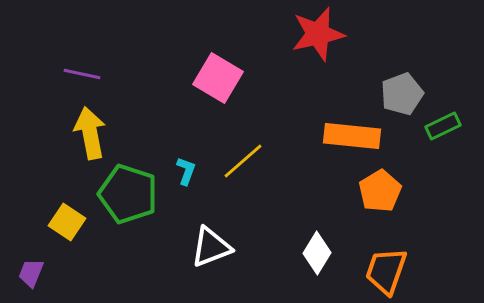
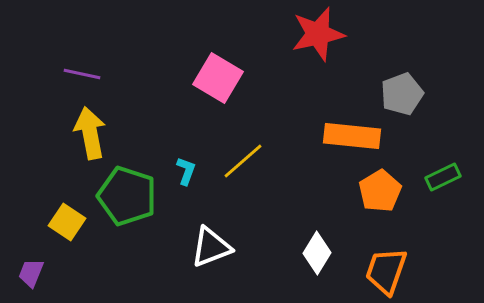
green rectangle: moved 51 px down
green pentagon: moved 1 px left, 2 px down
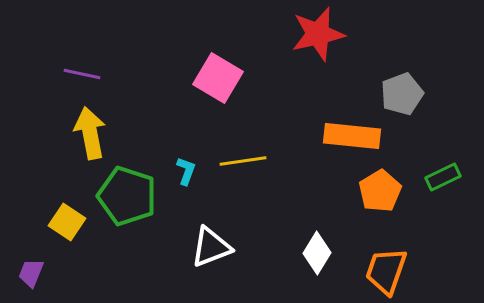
yellow line: rotated 33 degrees clockwise
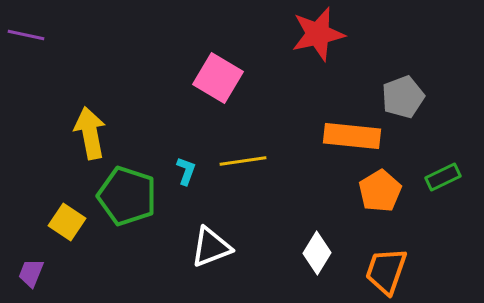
purple line: moved 56 px left, 39 px up
gray pentagon: moved 1 px right, 3 px down
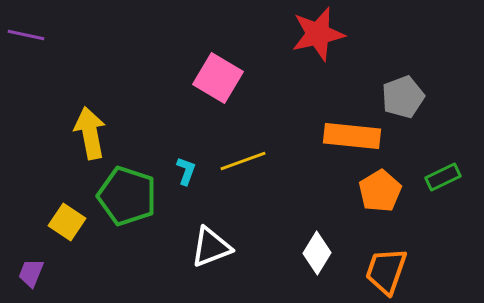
yellow line: rotated 12 degrees counterclockwise
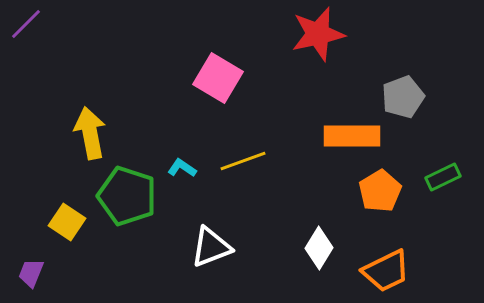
purple line: moved 11 px up; rotated 57 degrees counterclockwise
orange rectangle: rotated 6 degrees counterclockwise
cyan L-shape: moved 4 px left, 3 px up; rotated 76 degrees counterclockwise
white diamond: moved 2 px right, 5 px up
orange trapezoid: rotated 135 degrees counterclockwise
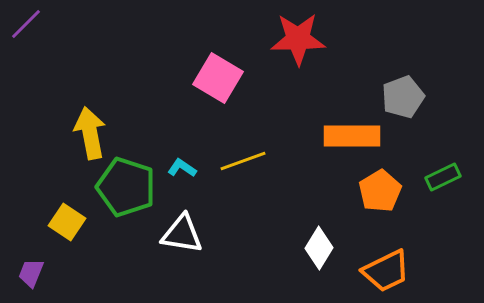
red star: moved 20 px left, 5 px down; rotated 12 degrees clockwise
green pentagon: moved 1 px left, 9 px up
white triangle: moved 29 px left, 13 px up; rotated 30 degrees clockwise
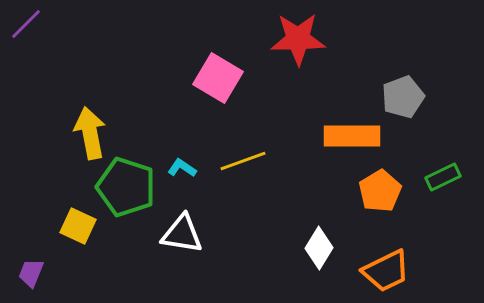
yellow square: moved 11 px right, 4 px down; rotated 9 degrees counterclockwise
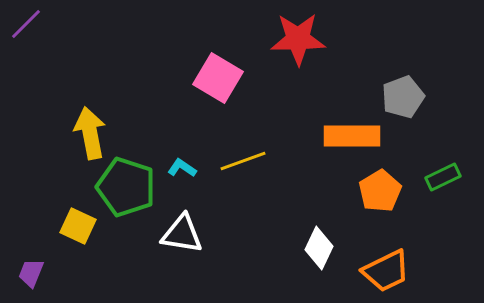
white diamond: rotated 6 degrees counterclockwise
